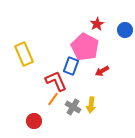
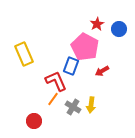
blue circle: moved 6 px left, 1 px up
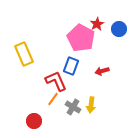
pink pentagon: moved 4 px left, 9 px up
red arrow: rotated 16 degrees clockwise
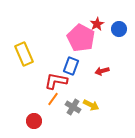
red L-shape: rotated 55 degrees counterclockwise
yellow arrow: rotated 70 degrees counterclockwise
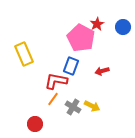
blue circle: moved 4 px right, 2 px up
yellow arrow: moved 1 px right, 1 px down
red circle: moved 1 px right, 3 px down
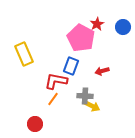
gray cross: moved 12 px right, 11 px up; rotated 28 degrees counterclockwise
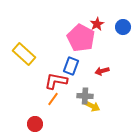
yellow rectangle: rotated 25 degrees counterclockwise
